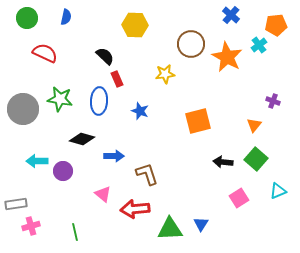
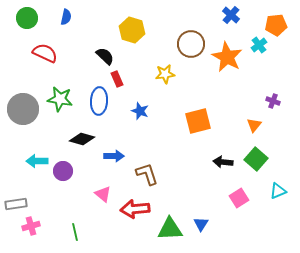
yellow hexagon: moved 3 px left, 5 px down; rotated 15 degrees clockwise
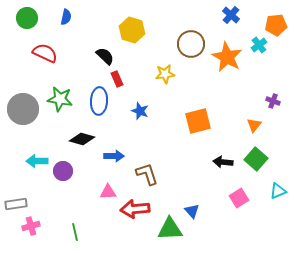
pink triangle: moved 5 px right, 2 px up; rotated 42 degrees counterclockwise
blue triangle: moved 9 px left, 13 px up; rotated 14 degrees counterclockwise
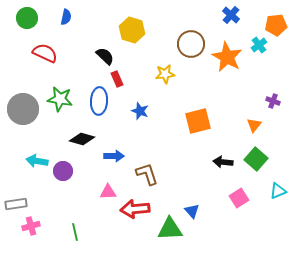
cyan arrow: rotated 10 degrees clockwise
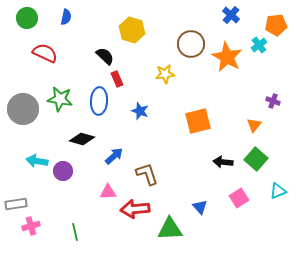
blue arrow: rotated 42 degrees counterclockwise
blue triangle: moved 8 px right, 4 px up
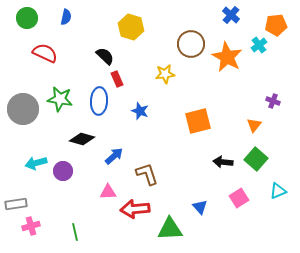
yellow hexagon: moved 1 px left, 3 px up
cyan arrow: moved 1 px left, 2 px down; rotated 25 degrees counterclockwise
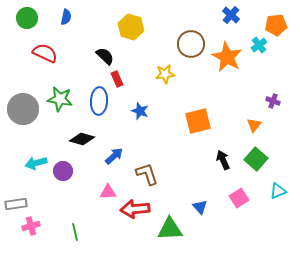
black arrow: moved 2 px up; rotated 60 degrees clockwise
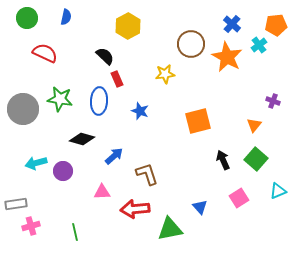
blue cross: moved 1 px right, 9 px down
yellow hexagon: moved 3 px left, 1 px up; rotated 15 degrees clockwise
pink triangle: moved 6 px left
green triangle: rotated 8 degrees counterclockwise
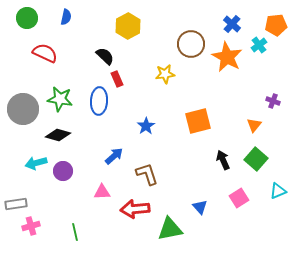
blue star: moved 6 px right, 15 px down; rotated 18 degrees clockwise
black diamond: moved 24 px left, 4 px up
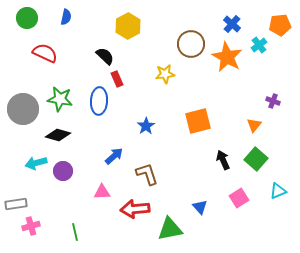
orange pentagon: moved 4 px right
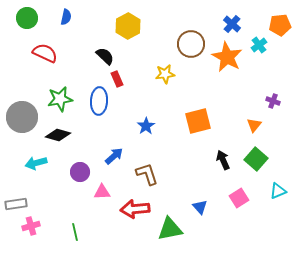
green star: rotated 20 degrees counterclockwise
gray circle: moved 1 px left, 8 px down
purple circle: moved 17 px right, 1 px down
